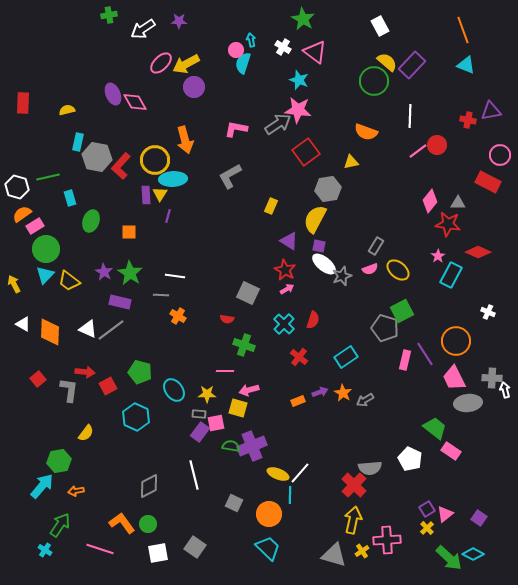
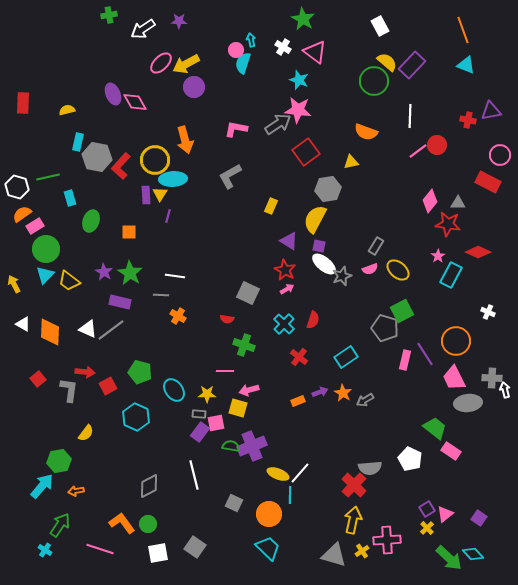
cyan diamond at (473, 554): rotated 20 degrees clockwise
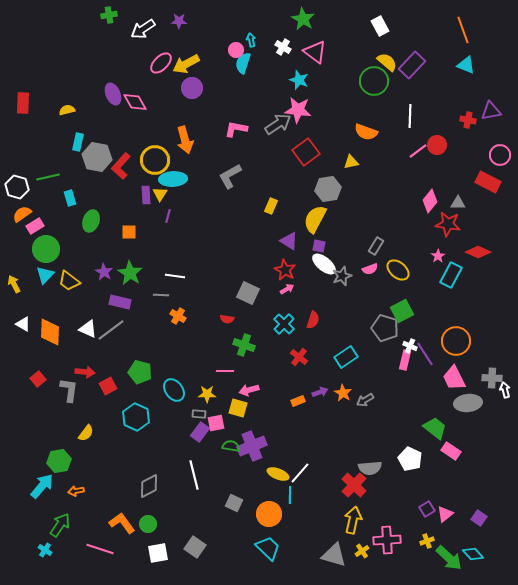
purple circle at (194, 87): moved 2 px left, 1 px down
white cross at (488, 312): moved 78 px left, 34 px down
yellow cross at (427, 528): moved 13 px down; rotated 24 degrees clockwise
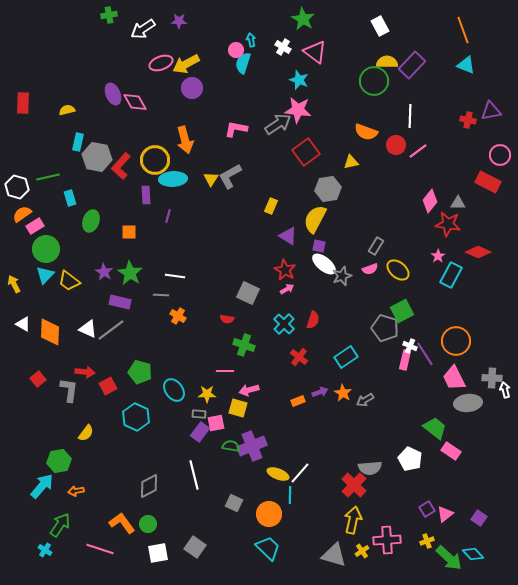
yellow semicircle at (387, 62): rotated 40 degrees counterclockwise
pink ellipse at (161, 63): rotated 25 degrees clockwise
red circle at (437, 145): moved 41 px left
yellow triangle at (160, 194): moved 51 px right, 15 px up
purple triangle at (289, 241): moved 1 px left, 5 px up
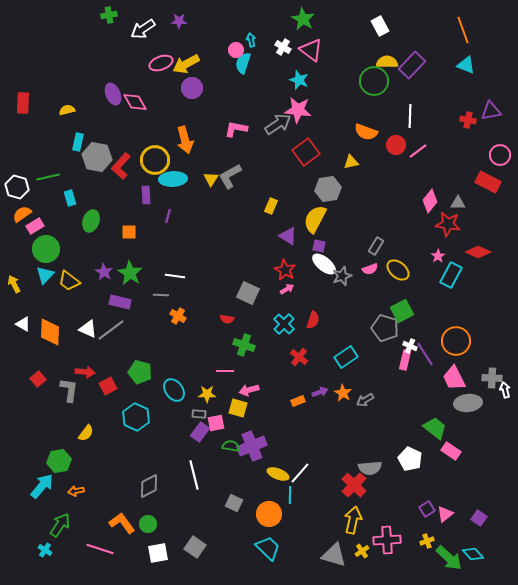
pink triangle at (315, 52): moved 4 px left, 2 px up
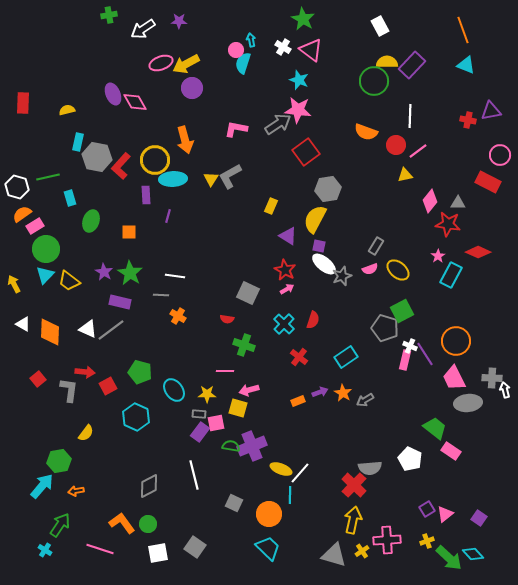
yellow triangle at (351, 162): moved 54 px right, 13 px down
yellow ellipse at (278, 474): moved 3 px right, 5 px up
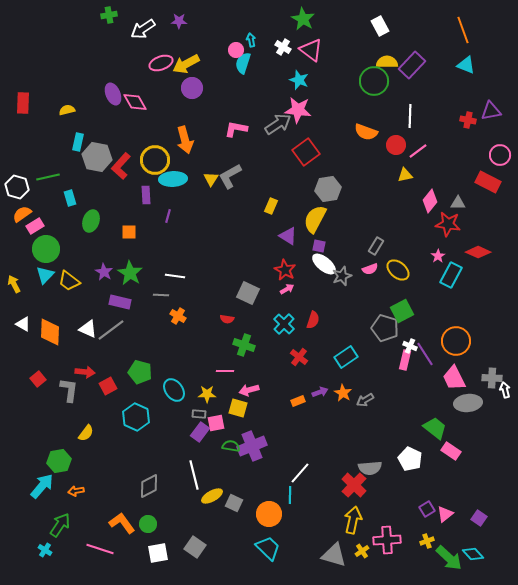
yellow ellipse at (281, 469): moved 69 px left, 27 px down; rotated 50 degrees counterclockwise
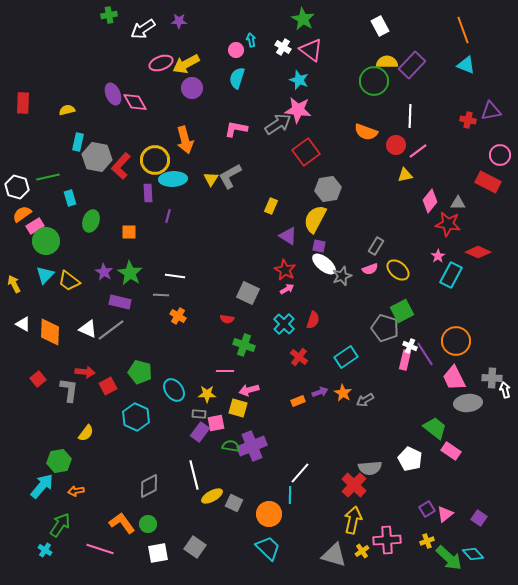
cyan semicircle at (243, 63): moved 6 px left, 15 px down
purple rectangle at (146, 195): moved 2 px right, 2 px up
green circle at (46, 249): moved 8 px up
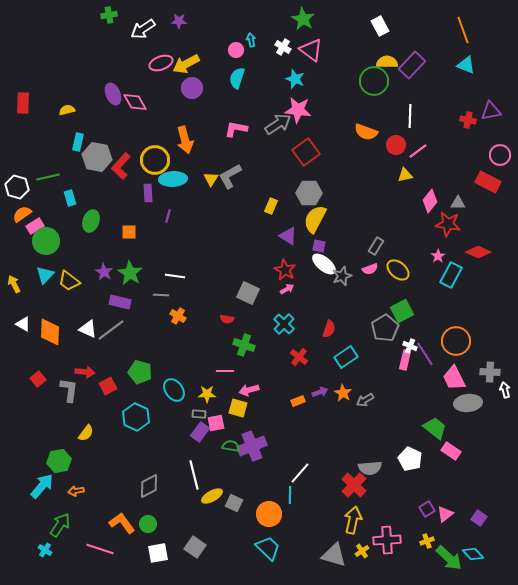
cyan star at (299, 80): moved 4 px left, 1 px up
gray hexagon at (328, 189): moved 19 px left, 4 px down; rotated 10 degrees clockwise
red semicircle at (313, 320): moved 16 px right, 9 px down
gray pentagon at (385, 328): rotated 24 degrees clockwise
gray cross at (492, 378): moved 2 px left, 6 px up
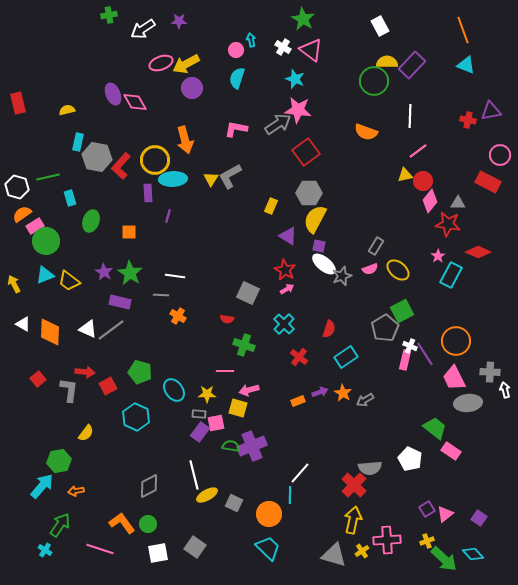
red rectangle at (23, 103): moved 5 px left; rotated 15 degrees counterclockwise
red circle at (396, 145): moved 27 px right, 36 px down
cyan triangle at (45, 275): rotated 24 degrees clockwise
yellow ellipse at (212, 496): moved 5 px left, 1 px up
green arrow at (449, 558): moved 5 px left, 1 px down
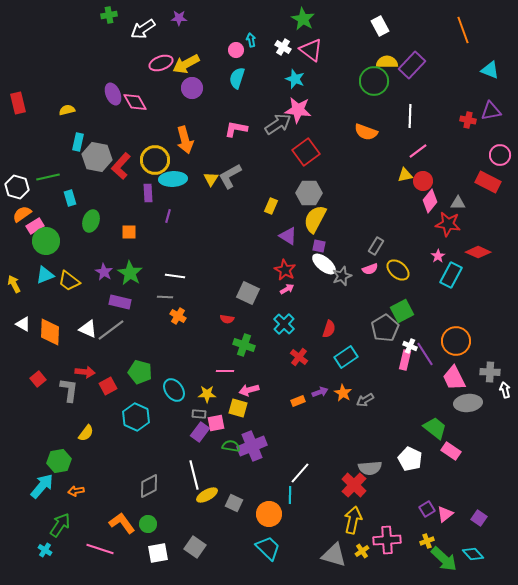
purple star at (179, 21): moved 3 px up
cyan triangle at (466, 65): moved 24 px right, 5 px down
gray line at (161, 295): moved 4 px right, 2 px down
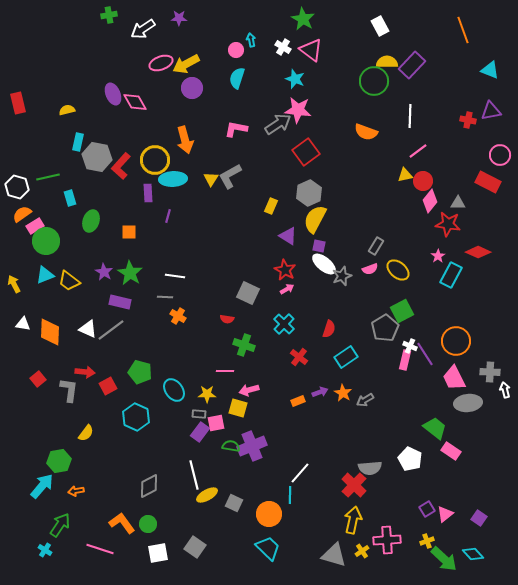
gray hexagon at (309, 193): rotated 25 degrees counterclockwise
white triangle at (23, 324): rotated 21 degrees counterclockwise
